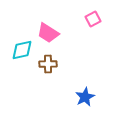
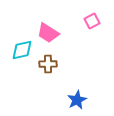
pink square: moved 1 px left, 2 px down
blue star: moved 8 px left, 3 px down
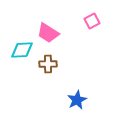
cyan diamond: rotated 10 degrees clockwise
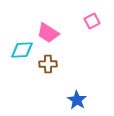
blue star: rotated 12 degrees counterclockwise
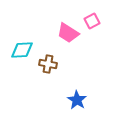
pink trapezoid: moved 20 px right
brown cross: rotated 12 degrees clockwise
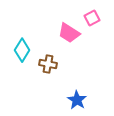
pink square: moved 3 px up
pink trapezoid: moved 1 px right
cyan diamond: rotated 55 degrees counterclockwise
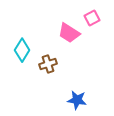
brown cross: rotated 30 degrees counterclockwise
blue star: rotated 24 degrees counterclockwise
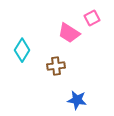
brown cross: moved 8 px right, 2 px down; rotated 12 degrees clockwise
